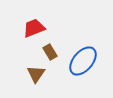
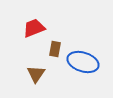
brown rectangle: moved 5 px right, 3 px up; rotated 42 degrees clockwise
blue ellipse: moved 1 px down; rotated 68 degrees clockwise
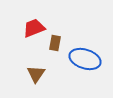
brown rectangle: moved 6 px up
blue ellipse: moved 2 px right, 3 px up
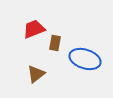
red trapezoid: moved 1 px down
brown triangle: rotated 18 degrees clockwise
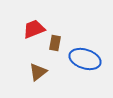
brown triangle: moved 2 px right, 2 px up
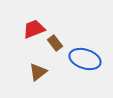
brown rectangle: rotated 49 degrees counterclockwise
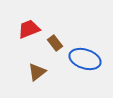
red trapezoid: moved 5 px left
brown triangle: moved 1 px left
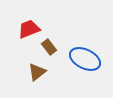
brown rectangle: moved 6 px left, 4 px down
blue ellipse: rotated 8 degrees clockwise
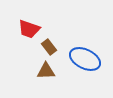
red trapezoid: rotated 140 degrees counterclockwise
brown triangle: moved 9 px right, 1 px up; rotated 36 degrees clockwise
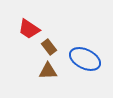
red trapezoid: rotated 15 degrees clockwise
brown triangle: moved 2 px right
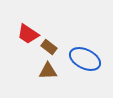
red trapezoid: moved 1 px left, 5 px down
brown rectangle: rotated 14 degrees counterclockwise
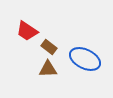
red trapezoid: moved 1 px left, 3 px up
brown triangle: moved 2 px up
